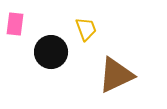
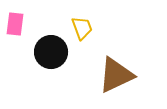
yellow trapezoid: moved 4 px left, 1 px up
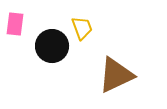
black circle: moved 1 px right, 6 px up
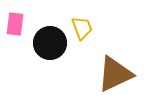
black circle: moved 2 px left, 3 px up
brown triangle: moved 1 px left, 1 px up
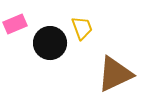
pink rectangle: rotated 60 degrees clockwise
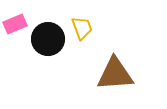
black circle: moved 2 px left, 4 px up
brown triangle: rotated 21 degrees clockwise
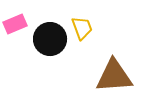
black circle: moved 2 px right
brown triangle: moved 1 px left, 2 px down
